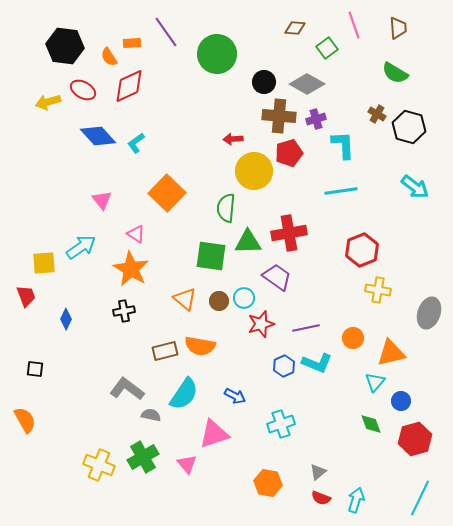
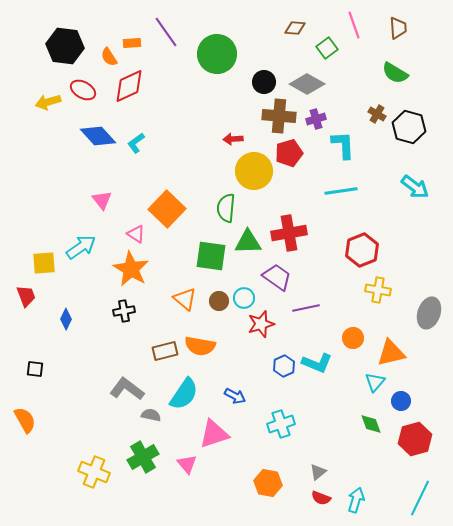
orange square at (167, 193): moved 16 px down
purple line at (306, 328): moved 20 px up
yellow cross at (99, 465): moved 5 px left, 7 px down
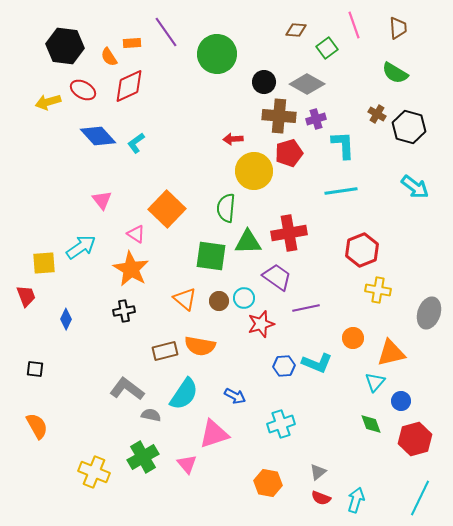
brown diamond at (295, 28): moved 1 px right, 2 px down
blue hexagon at (284, 366): rotated 20 degrees clockwise
orange semicircle at (25, 420): moved 12 px right, 6 px down
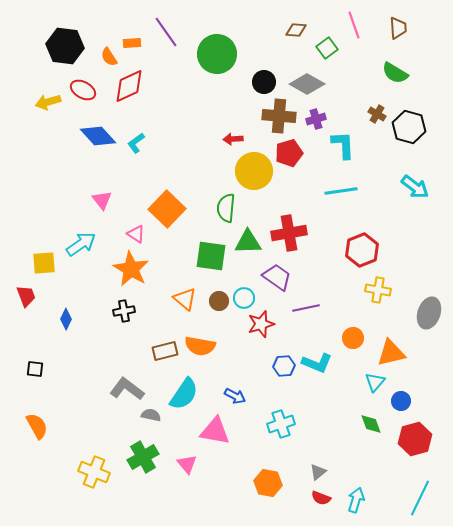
cyan arrow at (81, 247): moved 3 px up
pink triangle at (214, 434): moved 1 px right, 3 px up; rotated 28 degrees clockwise
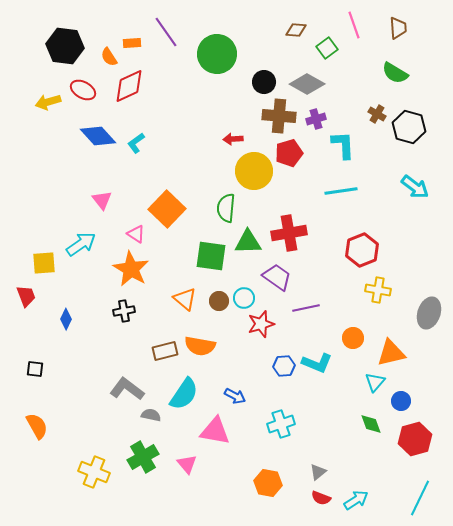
cyan arrow at (356, 500): rotated 40 degrees clockwise
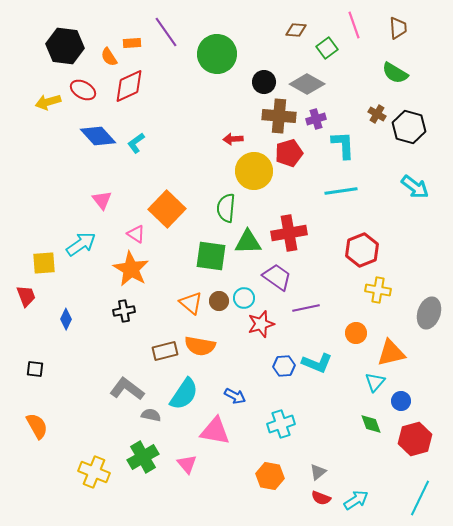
orange triangle at (185, 299): moved 6 px right, 4 px down
orange circle at (353, 338): moved 3 px right, 5 px up
orange hexagon at (268, 483): moved 2 px right, 7 px up
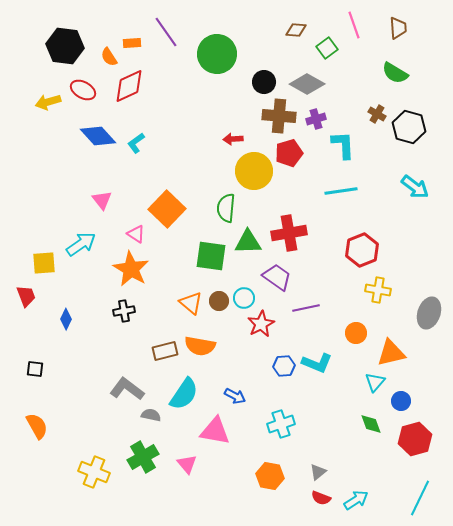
red star at (261, 324): rotated 12 degrees counterclockwise
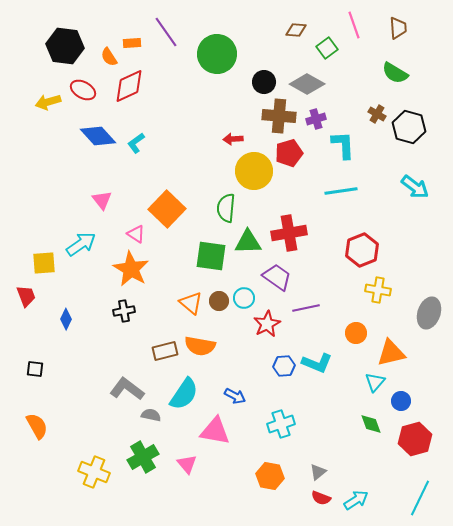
red star at (261, 324): moved 6 px right
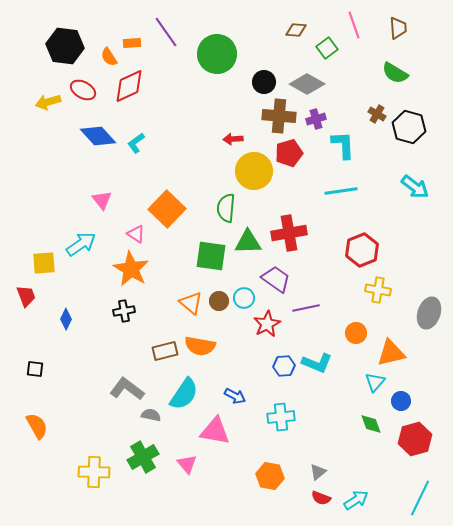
purple trapezoid at (277, 277): moved 1 px left, 2 px down
cyan cross at (281, 424): moved 7 px up; rotated 12 degrees clockwise
yellow cross at (94, 472): rotated 20 degrees counterclockwise
